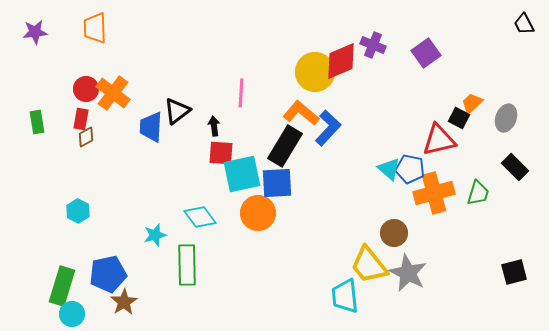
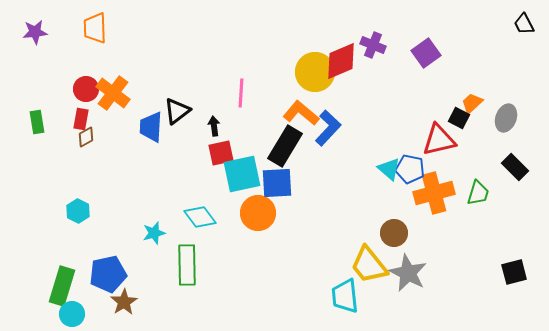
red square at (221, 153): rotated 16 degrees counterclockwise
cyan star at (155, 235): moved 1 px left, 2 px up
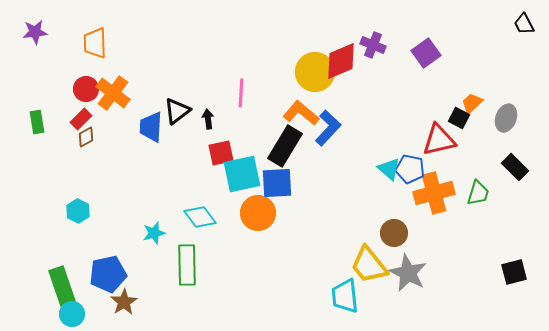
orange trapezoid at (95, 28): moved 15 px down
red rectangle at (81, 119): rotated 35 degrees clockwise
black arrow at (214, 126): moved 6 px left, 7 px up
green rectangle at (62, 286): rotated 36 degrees counterclockwise
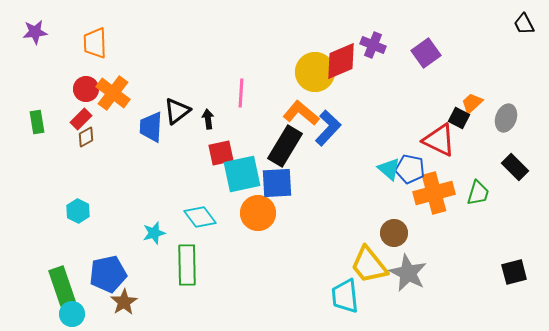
red triangle at (439, 140): rotated 39 degrees clockwise
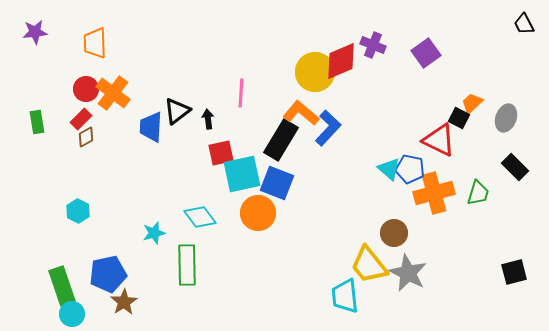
black rectangle at (285, 146): moved 4 px left, 6 px up
blue square at (277, 183): rotated 24 degrees clockwise
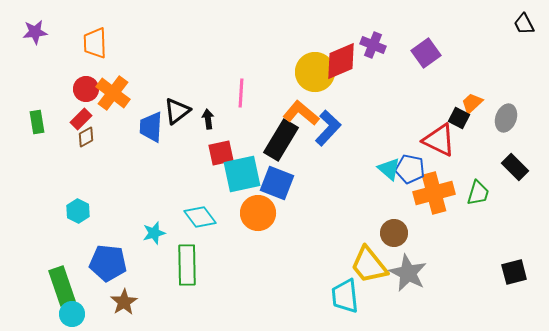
blue pentagon at (108, 274): moved 11 px up; rotated 18 degrees clockwise
